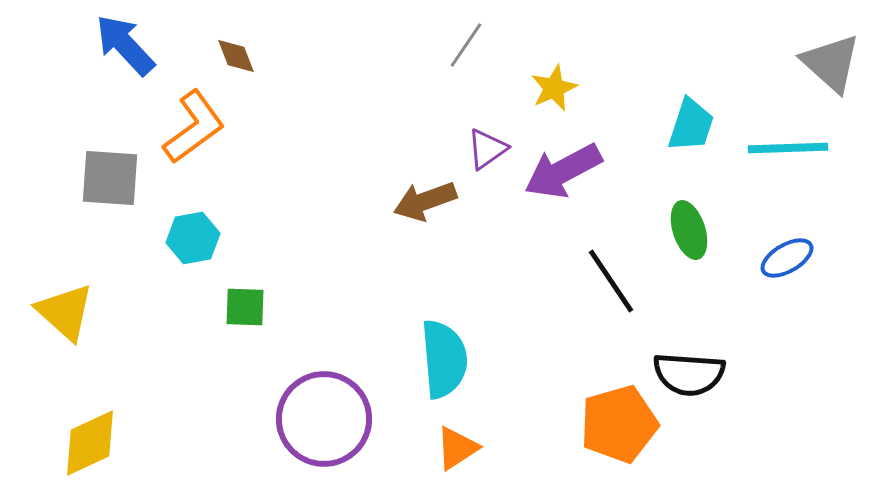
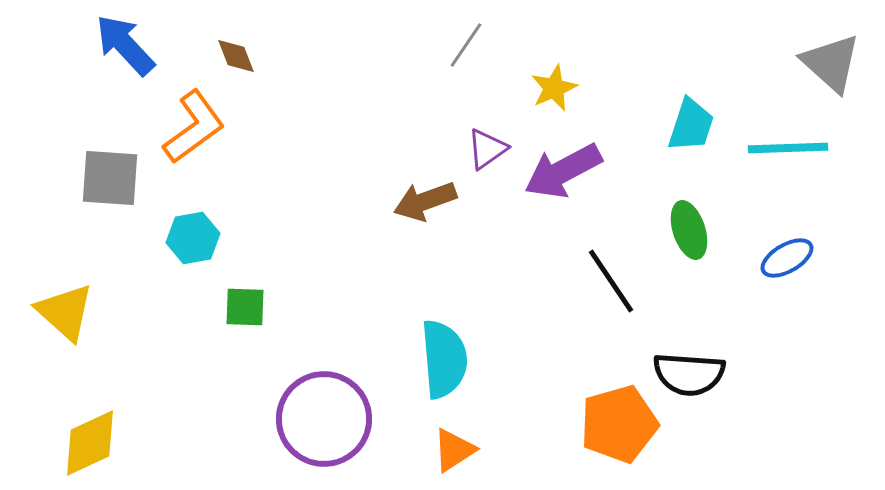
orange triangle: moved 3 px left, 2 px down
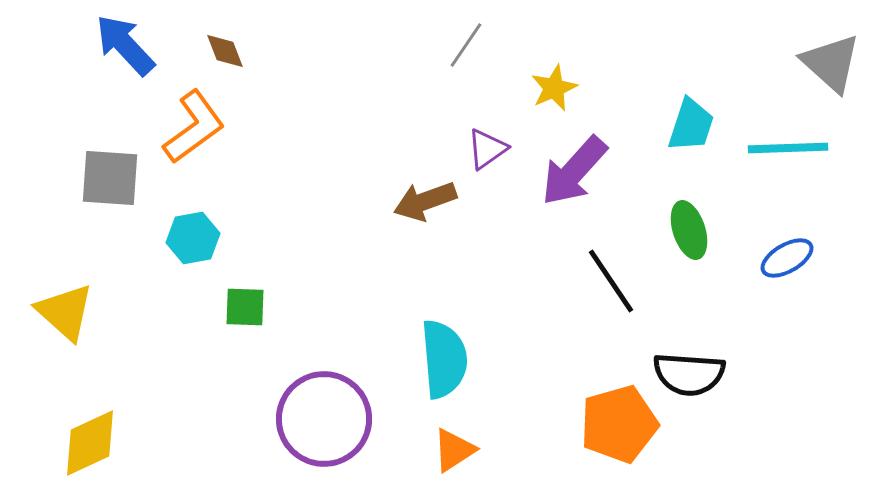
brown diamond: moved 11 px left, 5 px up
purple arrow: moved 11 px right; rotated 20 degrees counterclockwise
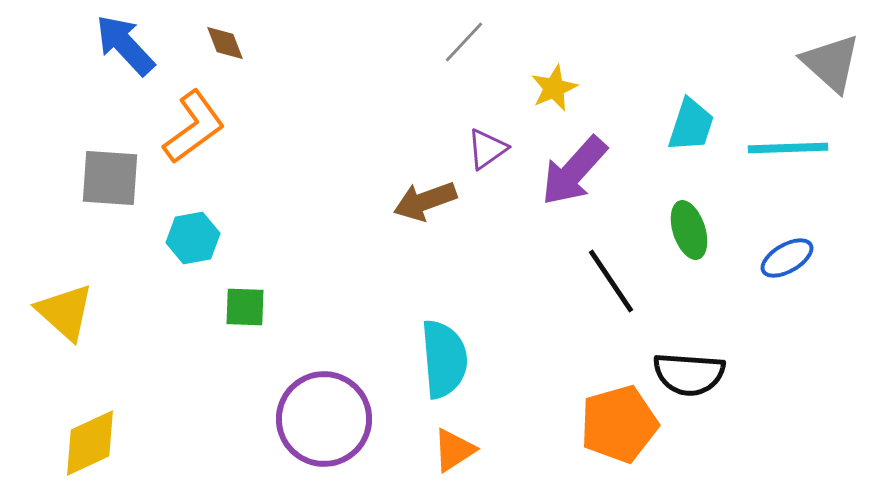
gray line: moved 2 px left, 3 px up; rotated 9 degrees clockwise
brown diamond: moved 8 px up
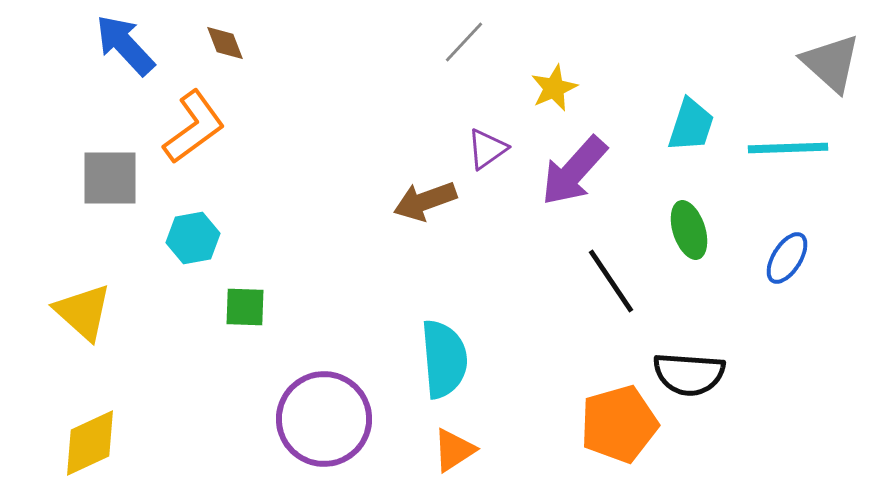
gray square: rotated 4 degrees counterclockwise
blue ellipse: rotated 28 degrees counterclockwise
yellow triangle: moved 18 px right
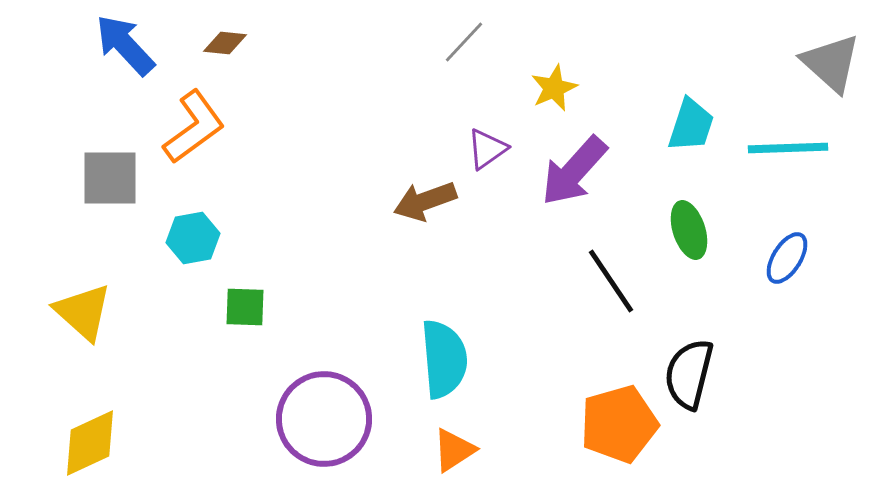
brown diamond: rotated 63 degrees counterclockwise
black semicircle: rotated 100 degrees clockwise
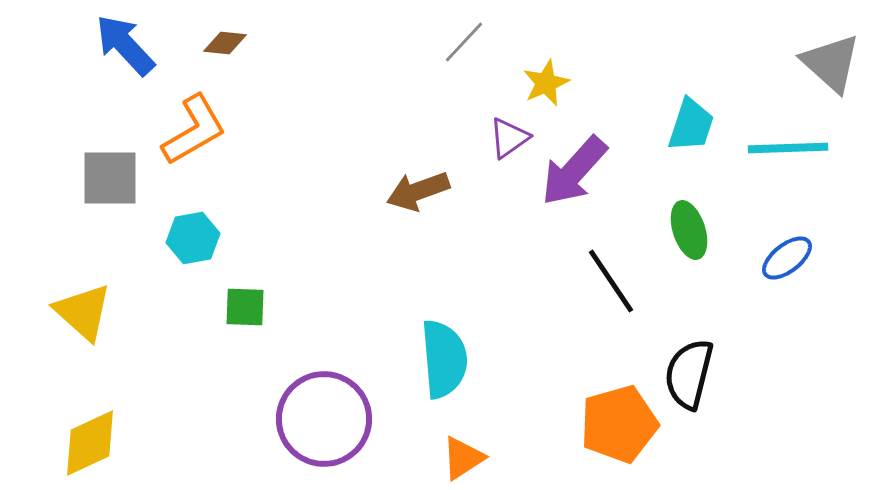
yellow star: moved 8 px left, 5 px up
orange L-shape: moved 3 px down; rotated 6 degrees clockwise
purple triangle: moved 22 px right, 11 px up
brown arrow: moved 7 px left, 10 px up
blue ellipse: rotated 20 degrees clockwise
orange triangle: moved 9 px right, 8 px down
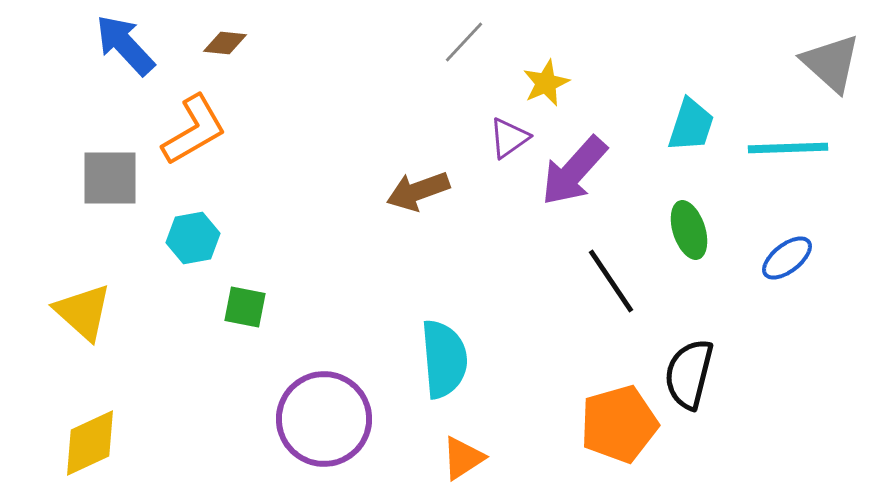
green square: rotated 9 degrees clockwise
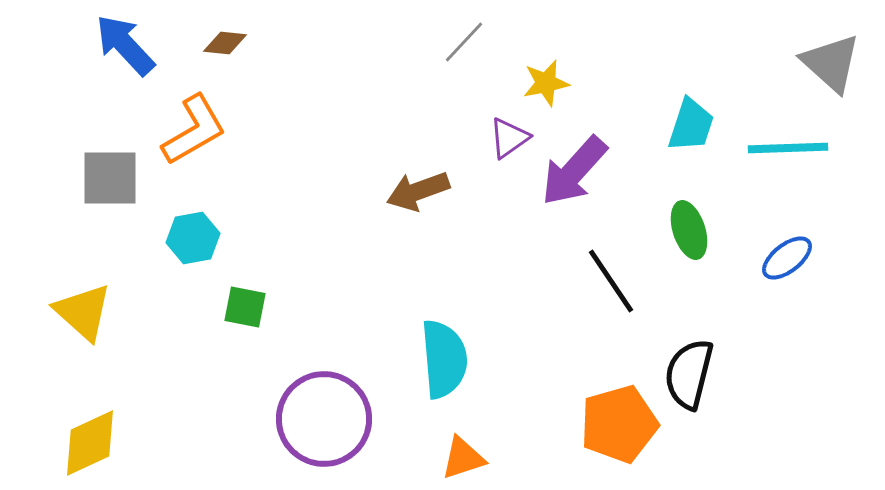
yellow star: rotated 12 degrees clockwise
orange triangle: rotated 15 degrees clockwise
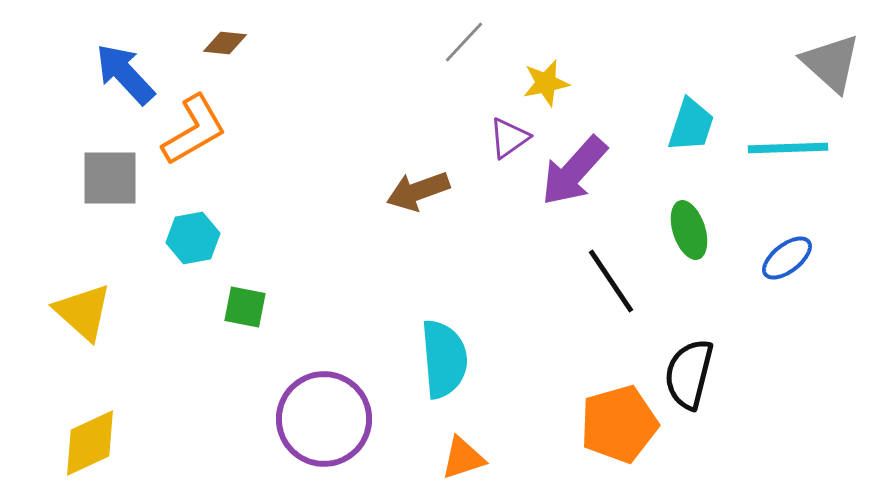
blue arrow: moved 29 px down
